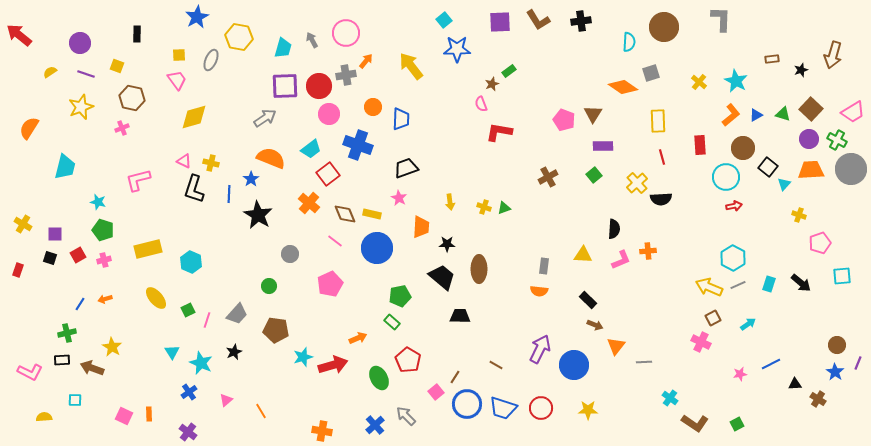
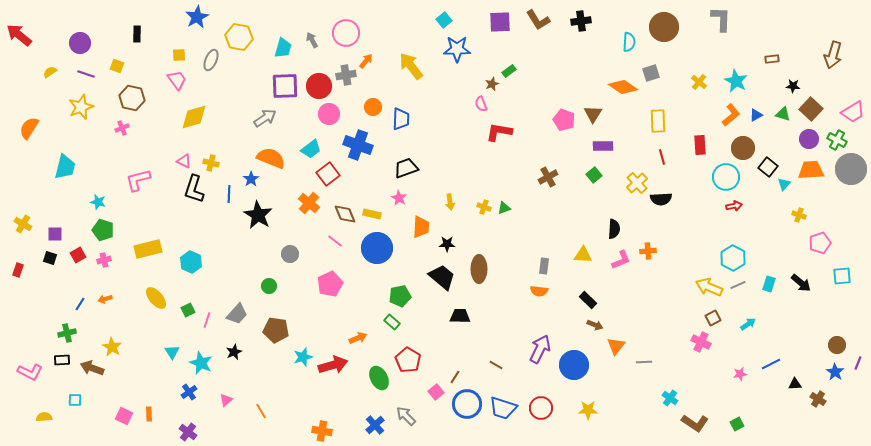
black star at (801, 70): moved 8 px left, 16 px down; rotated 24 degrees clockwise
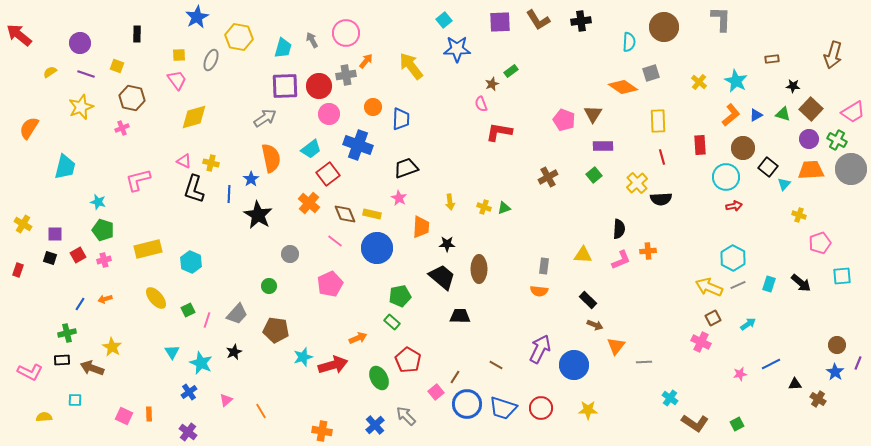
green rectangle at (509, 71): moved 2 px right
orange semicircle at (271, 158): rotated 56 degrees clockwise
black semicircle at (614, 229): moved 5 px right
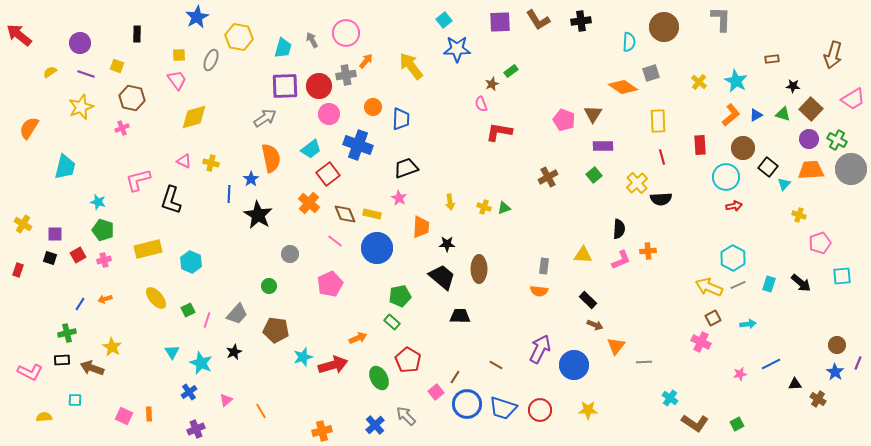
pink trapezoid at (853, 112): moved 13 px up
black L-shape at (194, 189): moved 23 px left, 11 px down
cyan arrow at (748, 324): rotated 28 degrees clockwise
red circle at (541, 408): moved 1 px left, 2 px down
orange cross at (322, 431): rotated 24 degrees counterclockwise
purple cross at (188, 432): moved 8 px right, 3 px up; rotated 30 degrees clockwise
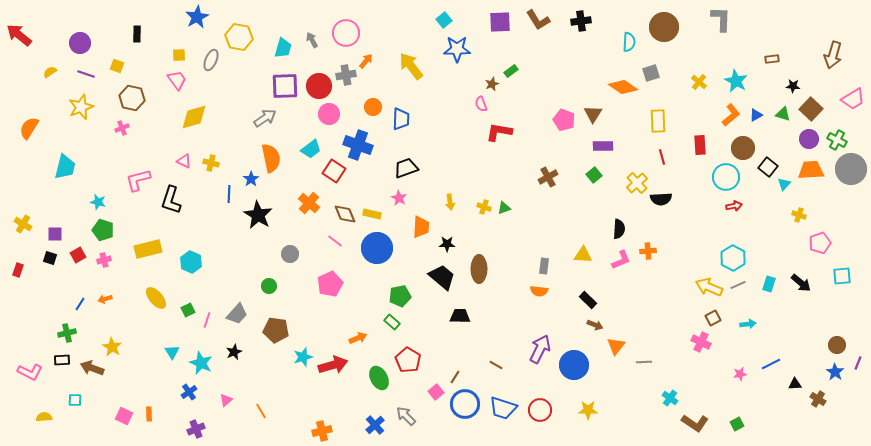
red square at (328, 174): moved 6 px right, 3 px up; rotated 20 degrees counterclockwise
blue circle at (467, 404): moved 2 px left
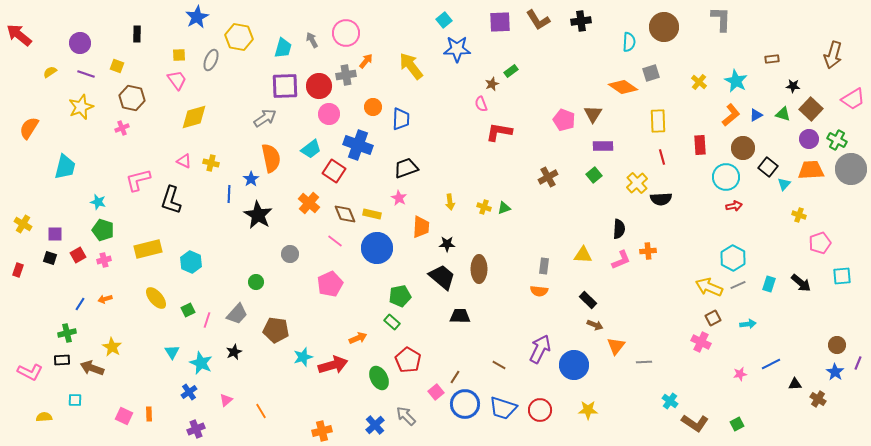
green circle at (269, 286): moved 13 px left, 4 px up
brown line at (496, 365): moved 3 px right
cyan cross at (670, 398): moved 3 px down
